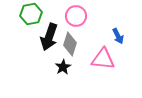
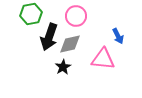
gray diamond: rotated 60 degrees clockwise
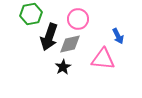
pink circle: moved 2 px right, 3 px down
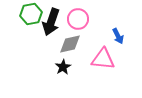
black arrow: moved 2 px right, 15 px up
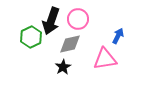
green hexagon: moved 23 px down; rotated 15 degrees counterclockwise
black arrow: moved 1 px up
blue arrow: rotated 126 degrees counterclockwise
pink triangle: moved 2 px right; rotated 15 degrees counterclockwise
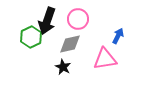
black arrow: moved 4 px left
black star: rotated 14 degrees counterclockwise
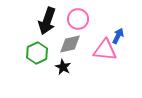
green hexagon: moved 6 px right, 16 px down
pink triangle: moved 9 px up; rotated 15 degrees clockwise
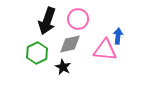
blue arrow: rotated 21 degrees counterclockwise
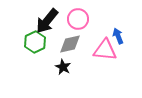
black arrow: rotated 20 degrees clockwise
blue arrow: rotated 28 degrees counterclockwise
green hexagon: moved 2 px left, 11 px up
